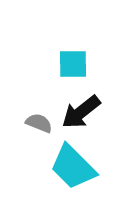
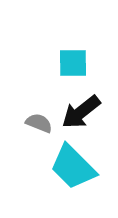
cyan square: moved 1 px up
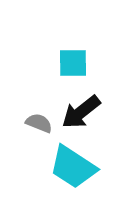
cyan trapezoid: rotated 12 degrees counterclockwise
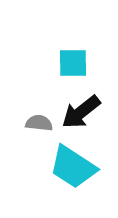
gray semicircle: rotated 16 degrees counterclockwise
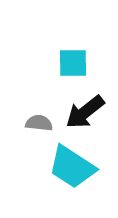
black arrow: moved 4 px right
cyan trapezoid: moved 1 px left
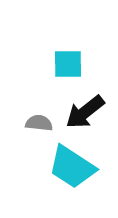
cyan square: moved 5 px left, 1 px down
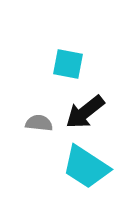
cyan square: rotated 12 degrees clockwise
cyan trapezoid: moved 14 px right
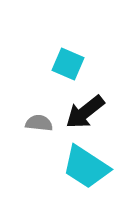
cyan square: rotated 12 degrees clockwise
